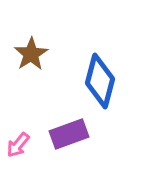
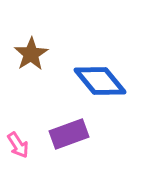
blue diamond: rotated 54 degrees counterclockwise
pink arrow: rotated 72 degrees counterclockwise
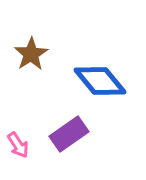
purple rectangle: rotated 15 degrees counterclockwise
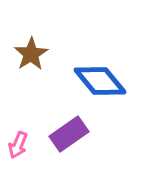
pink arrow: rotated 56 degrees clockwise
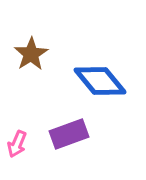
purple rectangle: rotated 15 degrees clockwise
pink arrow: moved 1 px left, 1 px up
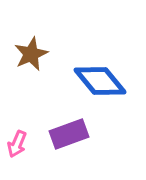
brown star: rotated 8 degrees clockwise
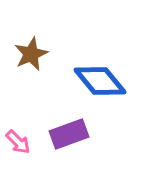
pink arrow: moved 1 px right, 2 px up; rotated 68 degrees counterclockwise
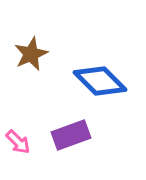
blue diamond: rotated 6 degrees counterclockwise
purple rectangle: moved 2 px right, 1 px down
